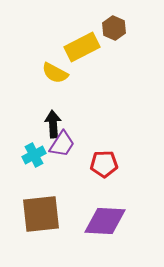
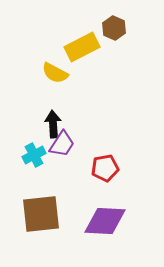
red pentagon: moved 1 px right, 4 px down; rotated 8 degrees counterclockwise
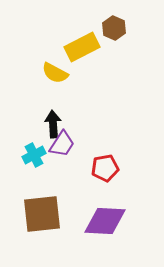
brown square: moved 1 px right
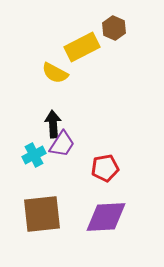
purple diamond: moved 1 px right, 4 px up; rotated 6 degrees counterclockwise
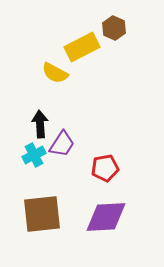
black arrow: moved 13 px left
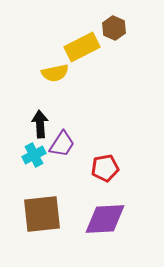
yellow semicircle: rotated 40 degrees counterclockwise
purple diamond: moved 1 px left, 2 px down
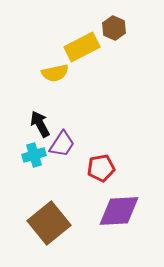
black arrow: rotated 24 degrees counterclockwise
cyan cross: rotated 10 degrees clockwise
red pentagon: moved 4 px left
brown square: moved 7 px right, 9 px down; rotated 33 degrees counterclockwise
purple diamond: moved 14 px right, 8 px up
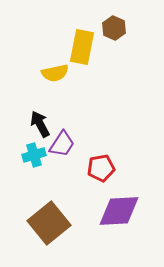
yellow rectangle: rotated 52 degrees counterclockwise
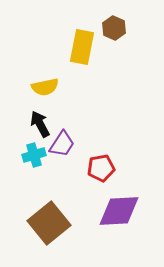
yellow semicircle: moved 10 px left, 14 px down
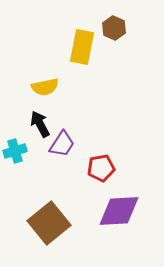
cyan cross: moved 19 px left, 4 px up
